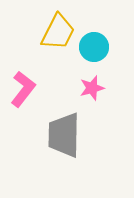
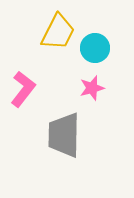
cyan circle: moved 1 px right, 1 px down
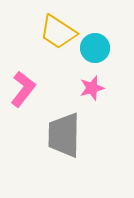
yellow trapezoid: rotated 96 degrees clockwise
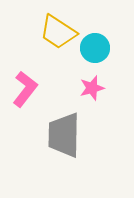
pink L-shape: moved 2 px right
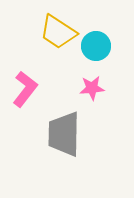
cyan circle: moved 1 px right, 2 px up
pink star: rotated 10 degrees clockwise
gray trapezoid: moved 1 px up
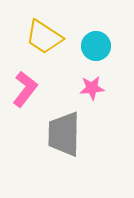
yellow trapezoid: moved 14 px left, 5 px down
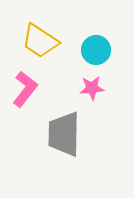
yellow trapezoid: moved 4 px left, 4 px down
cyan circle: moved 4 px down
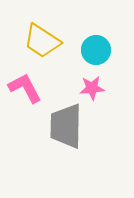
yellow trapezoid: moved 2 px right
pink L-shape: moved 1 px up; rotated 66 degrees counterclockwise
gray trapezoid: moved 2 px right, 8 px up
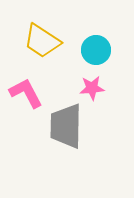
pink L-shape: moved 1 px right, 5 px down
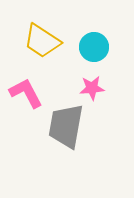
cyan circle: moved 2 px left, 3 px up
gray trapezoid: rotated 9 degrees clockwise
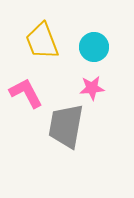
yellow trapezoid: rotated 36 degrees clockwise
